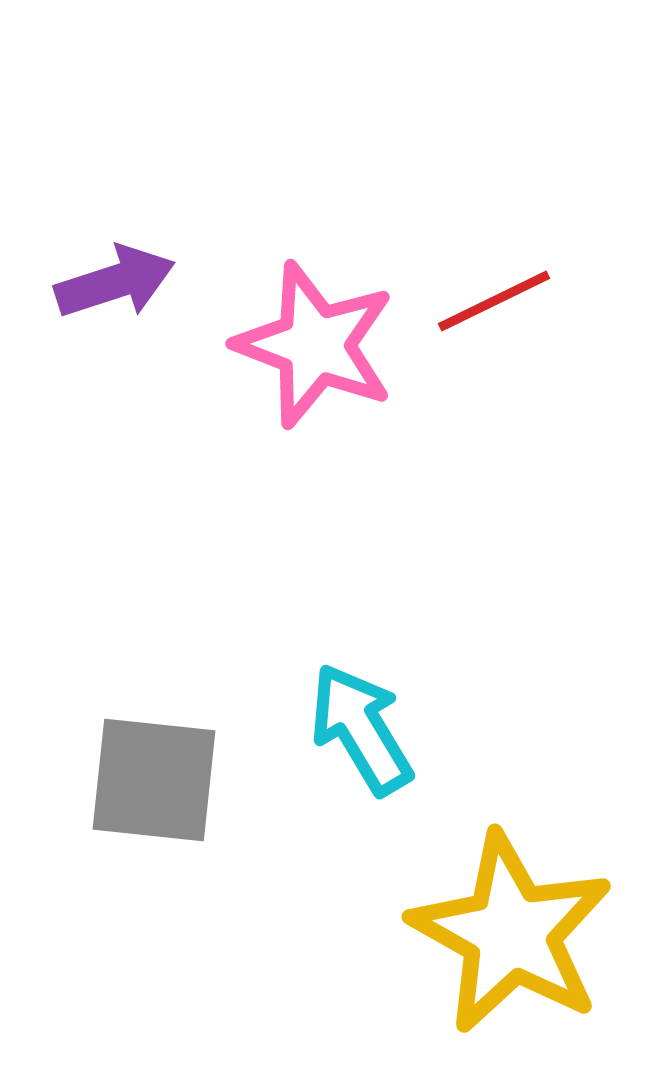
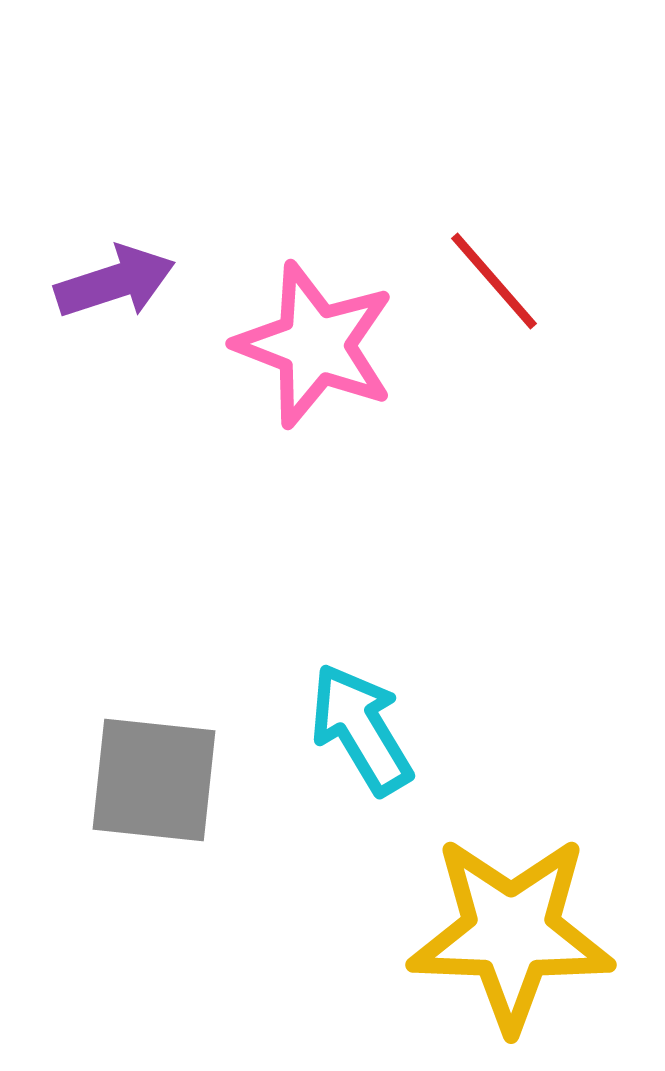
red line: moved 20 px up; rotated 75 degrees clockwise
yellow star: rotated 27 degrees counterclockwise
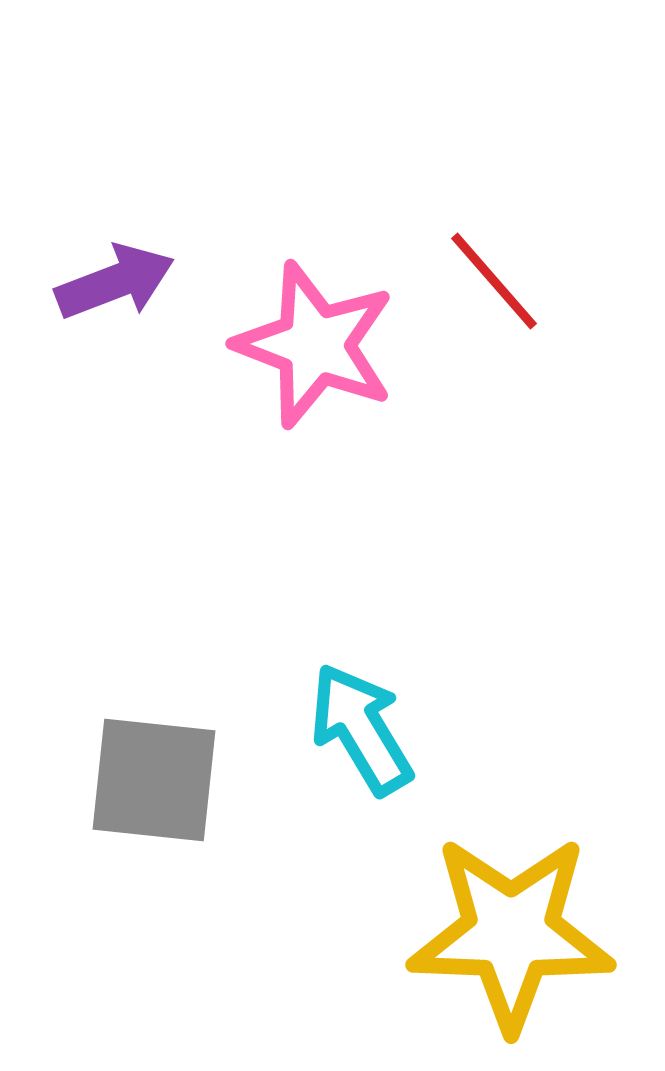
purple arrow: rotated 3 degrees counterclockwise
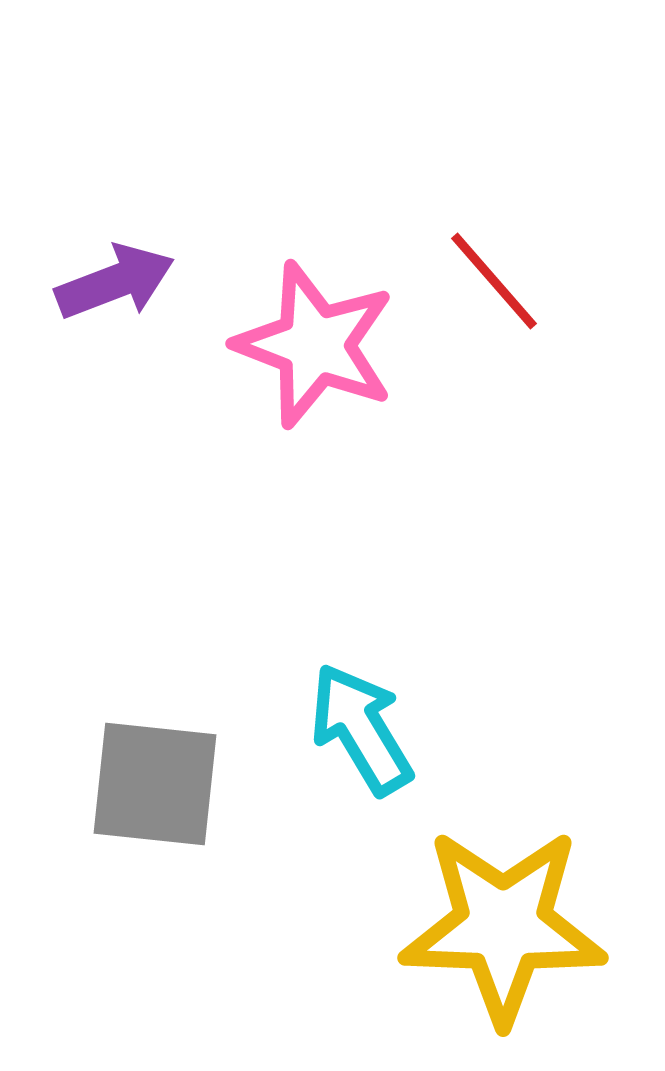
gray square: moved 1 px right, 4 px down
yellow star: moved 8 px left, 7 px up
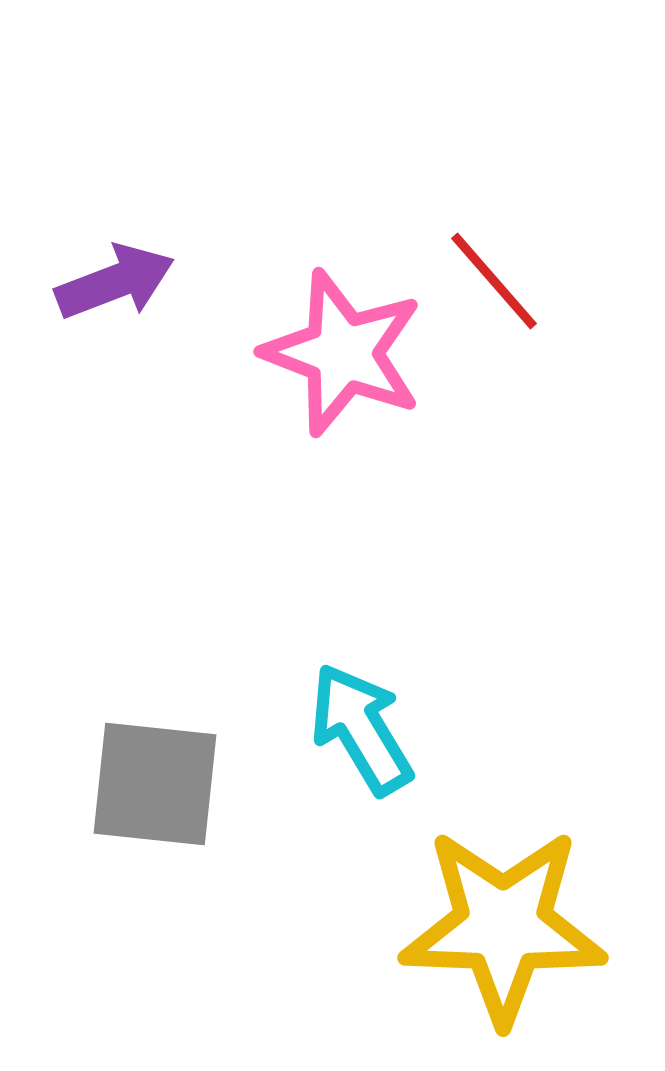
pink star: moved 28 px right, 8 px down
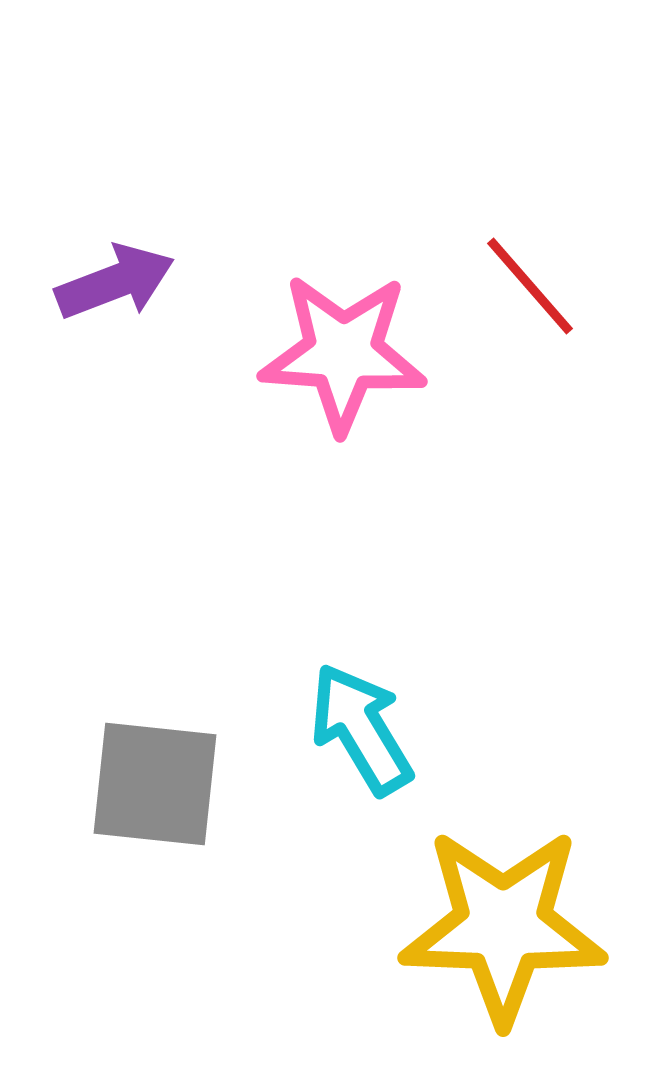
red line: moved 36 px right, 5 px down
pink star: rotated 17 degrees counterclockwise
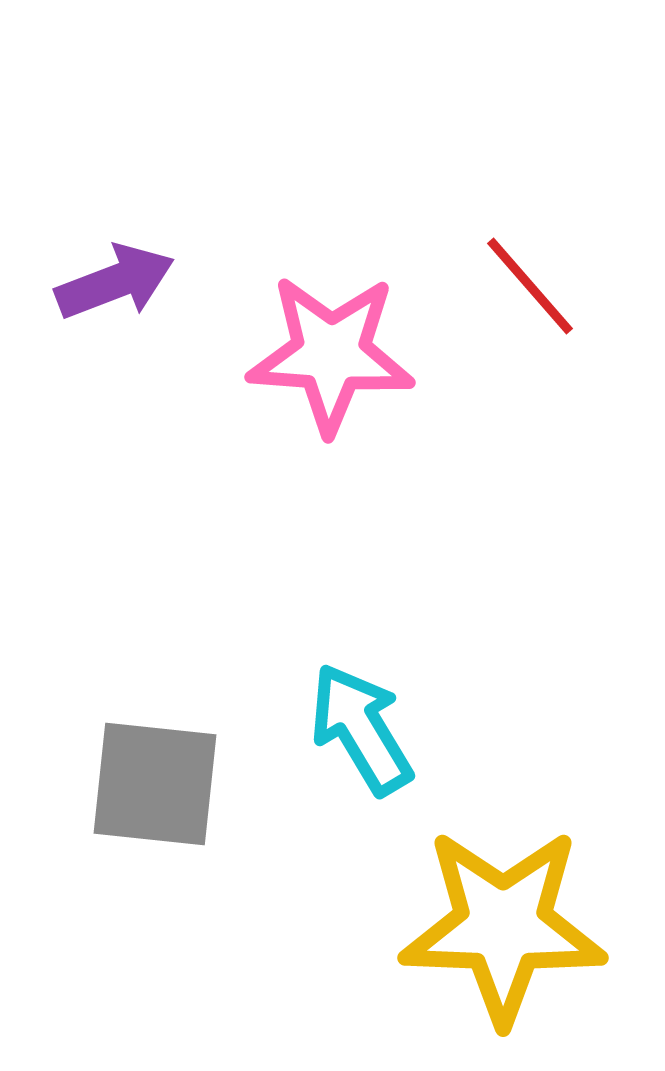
pink star: moved 12 px left, 1 px down
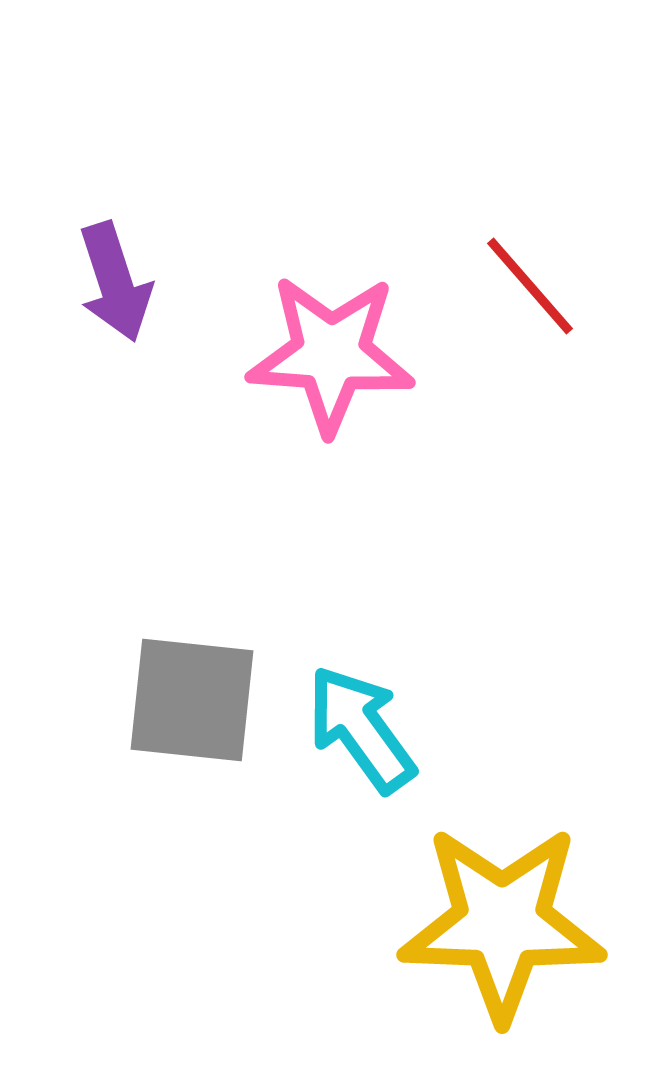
purple arrow: rotated 93 degrees clockwise
cyan arrow: rotated 5 degrees counterclockwise
gray square: moved 37 px right, 84 px up
yellow star: moved 1 px left, 3 px up
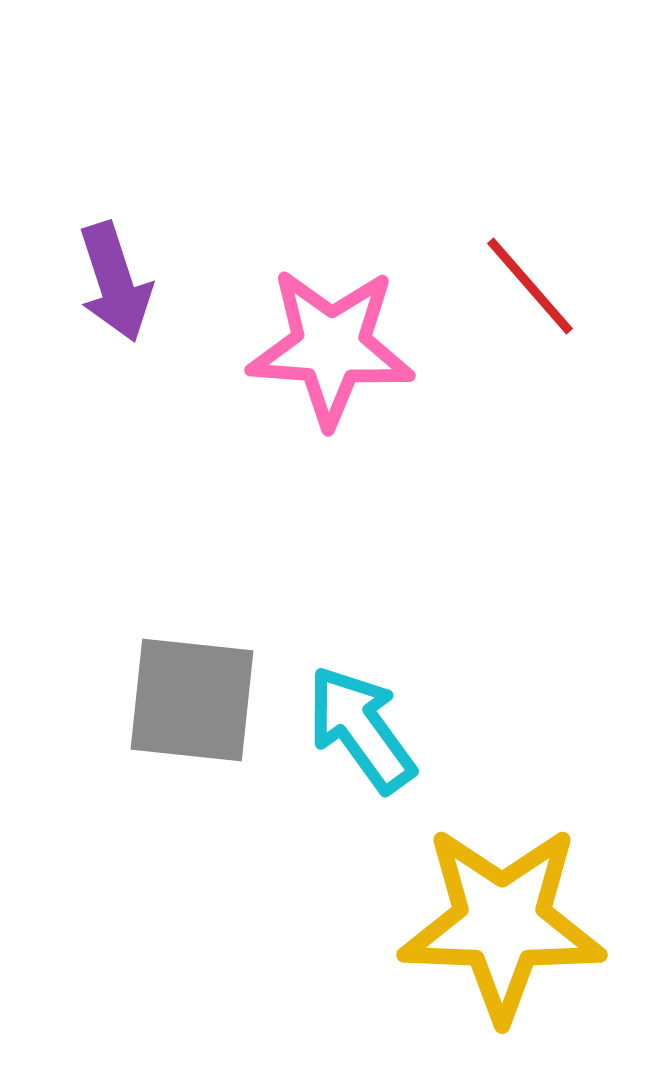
pink star: moved 7 px up
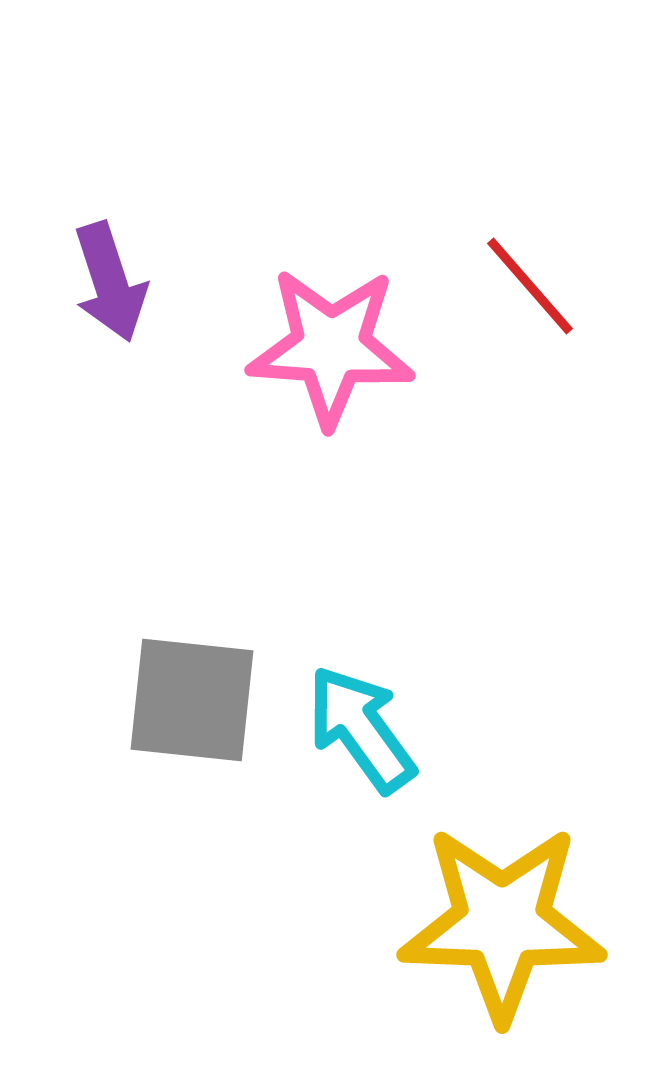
purple arrow: moved 5 px left
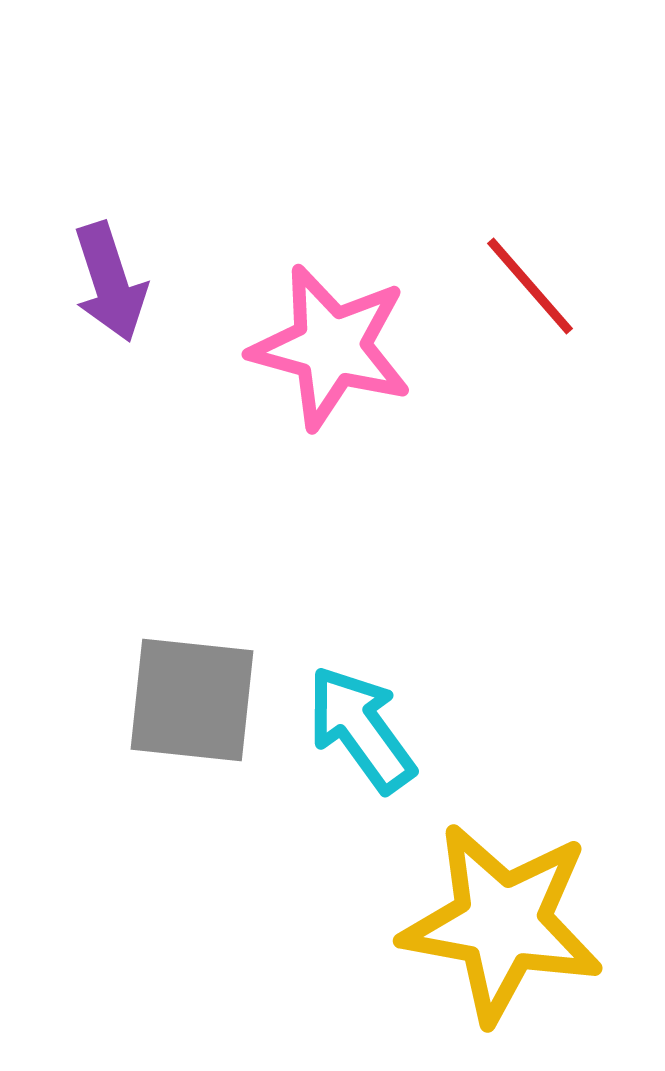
pink star: rotated 11 degrees clockwise
yellow star: rotated 8 degrees clockwise
